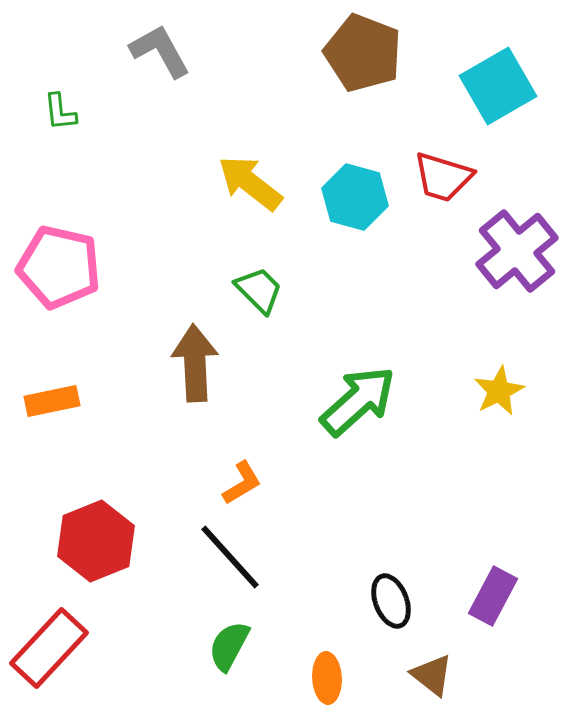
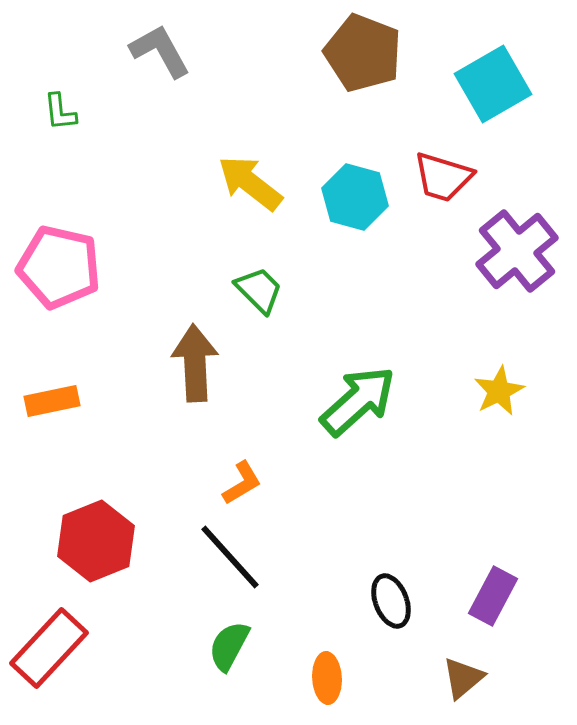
cyan square: moved 5 px left, 2 px up
brown triangle: moved 31 px right, 3 px down; rotated 42 degrees clockwise
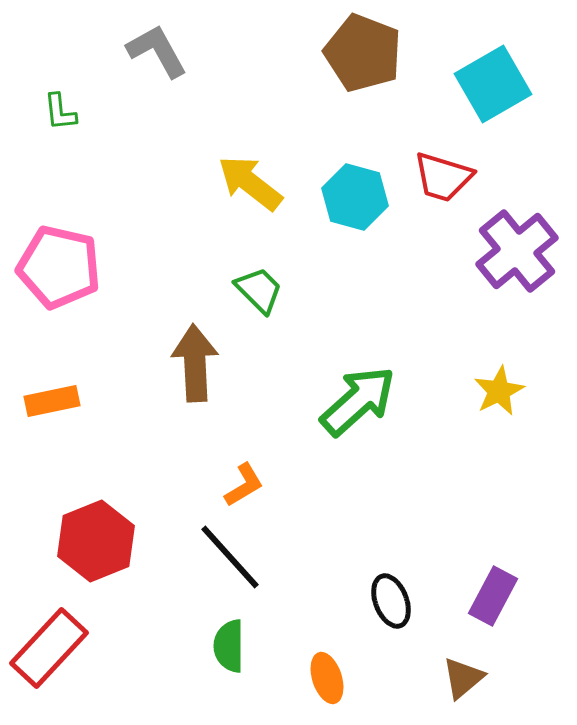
gray L-shape: moved 3 px left
orange L-shape: moved 2 px right, 2 px down
green semicircle: rotated 28 degrees counterclockwise
orange ellipse: rotated 15 degrees counterclockwise
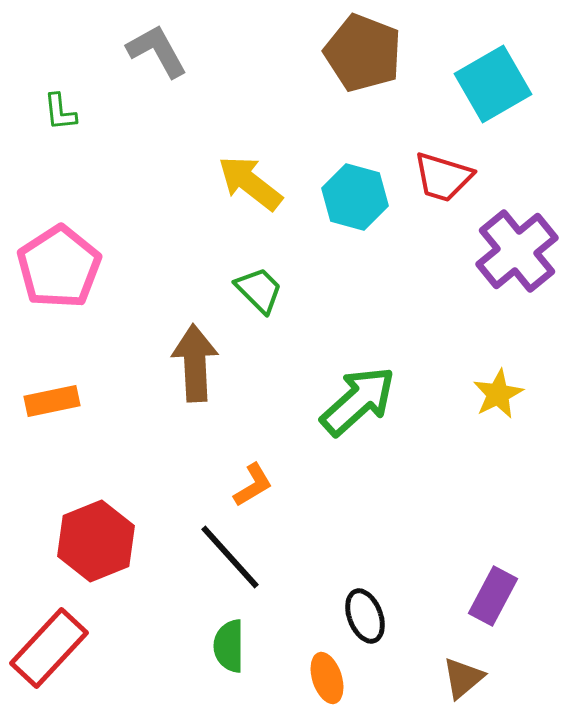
pink pentagon: rotated 26 degrees clockwise
yellow star: moved 1 px left, 3 px down
orange L-shape: moved 9 px right
black ellipse: moved 26 px left, 15 px down
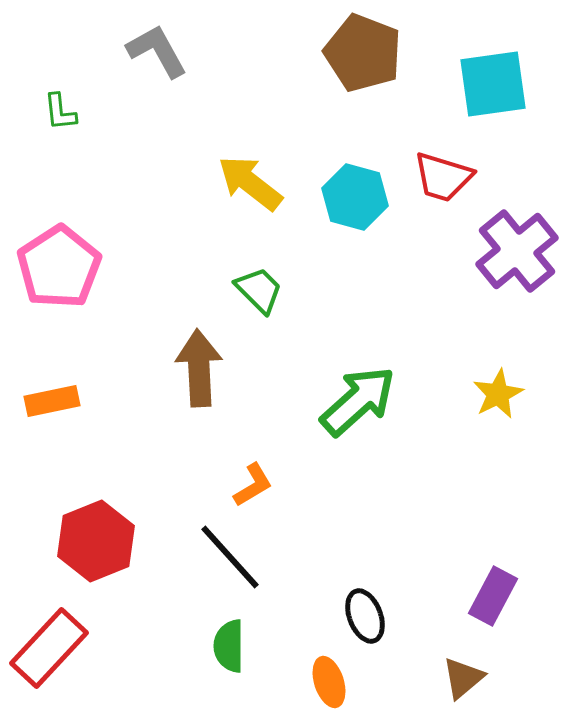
cyan square: rotated 22 degrees clockwise
brown arrow: moved 4 px right, 5 px down
orange ellipse: moved 2 px right, 4 px down
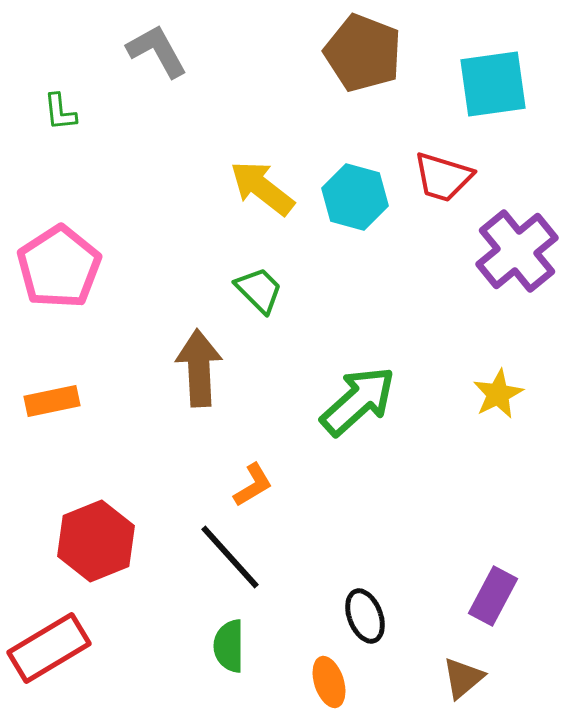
yellow arrow: moved 12 px right, 5 px down
red rectangle: rotated 16 degrees clockwise
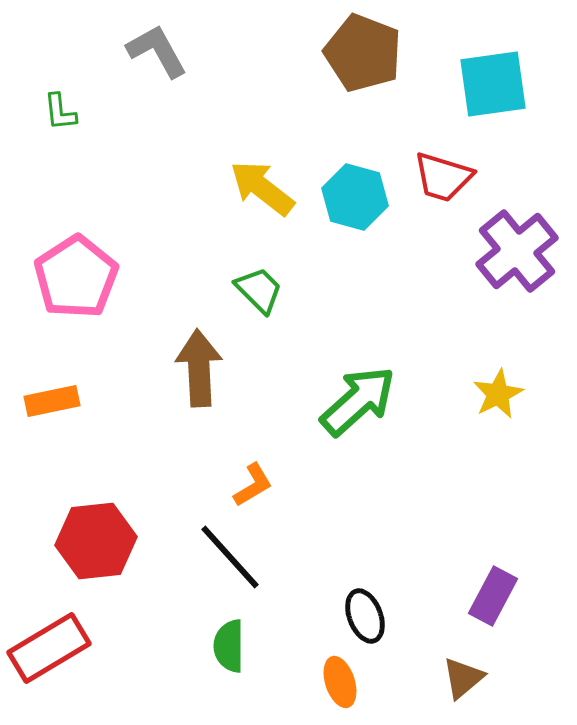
pink pentagon: moved 17 px right, 10 px down
red hexagon: rotated 16 degrees clockwise
orange ellipse: moved 11 px right
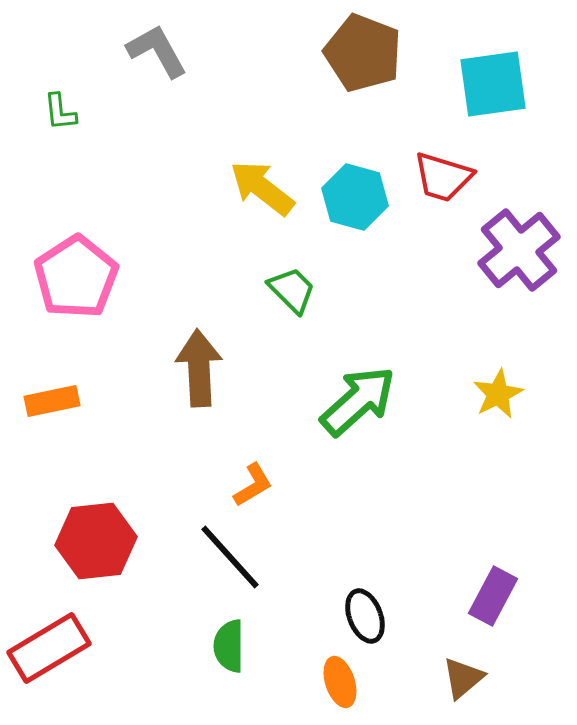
purple cross: moved 2 px right, 1 px up
green trapezoid: moved 33 px right
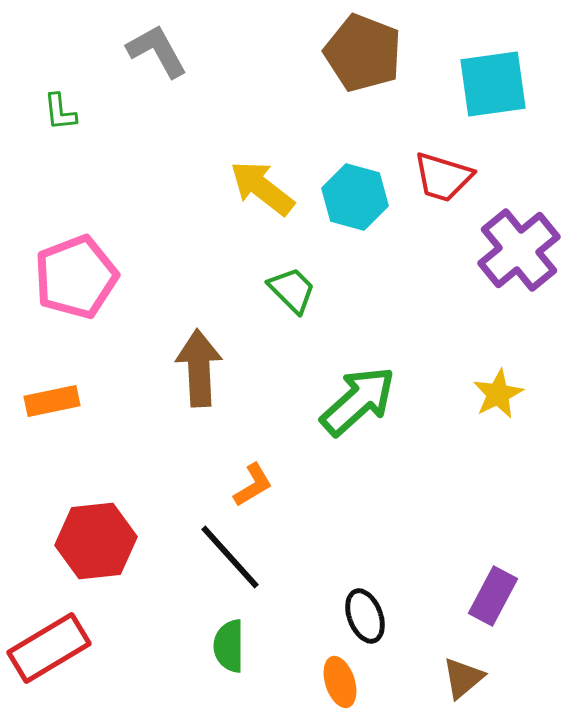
pink pentagon: rotated 12 degrees clockwise
